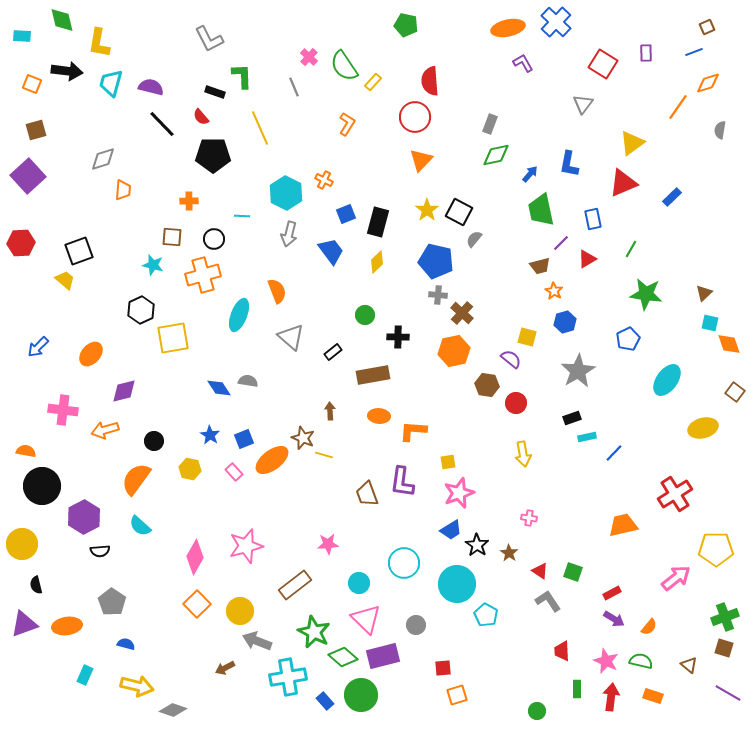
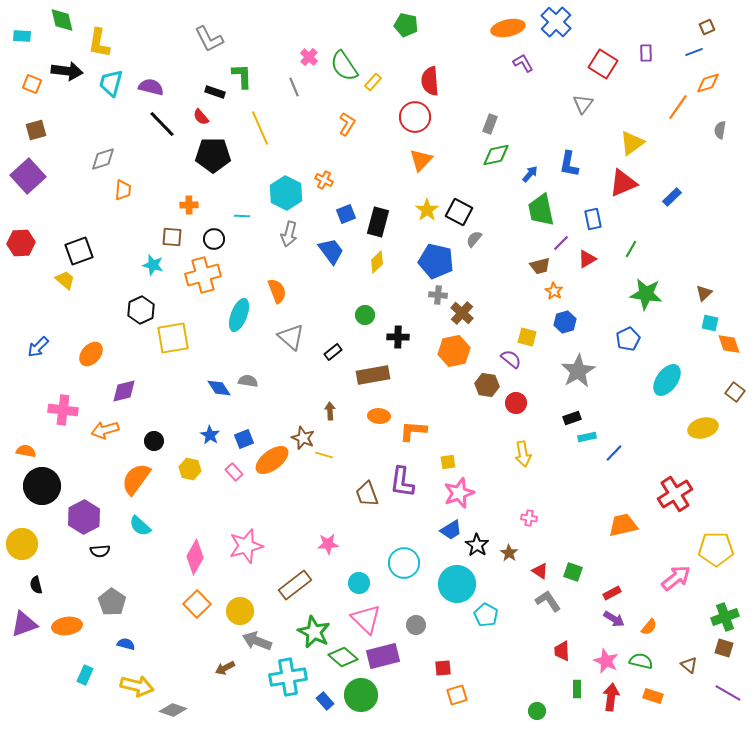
orange cross at (189, 201): moved 4 px down
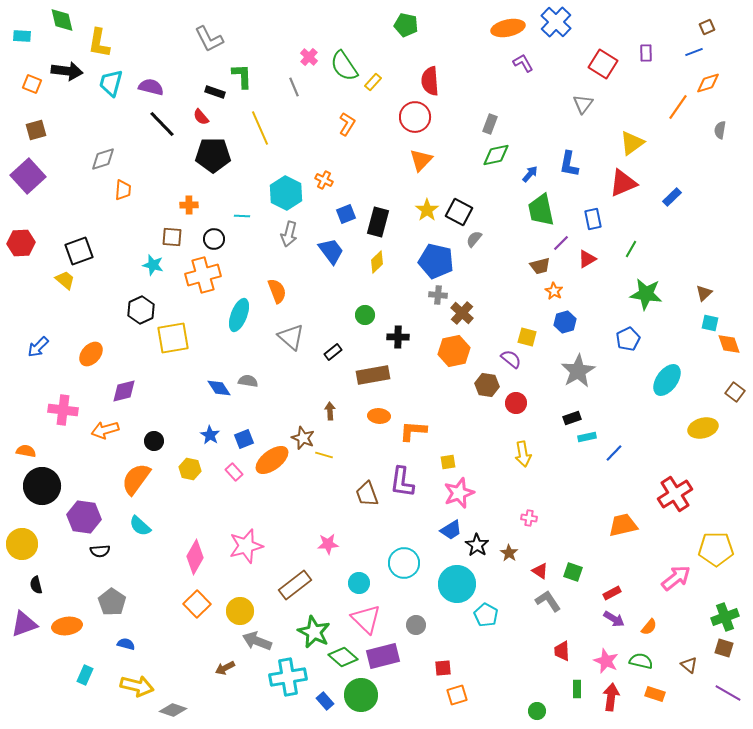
purple hexagon at (84, 517): rotated 24 degrees counterclockwise
orange rectangle at (653, 696): moved 2 px right, 2 px up
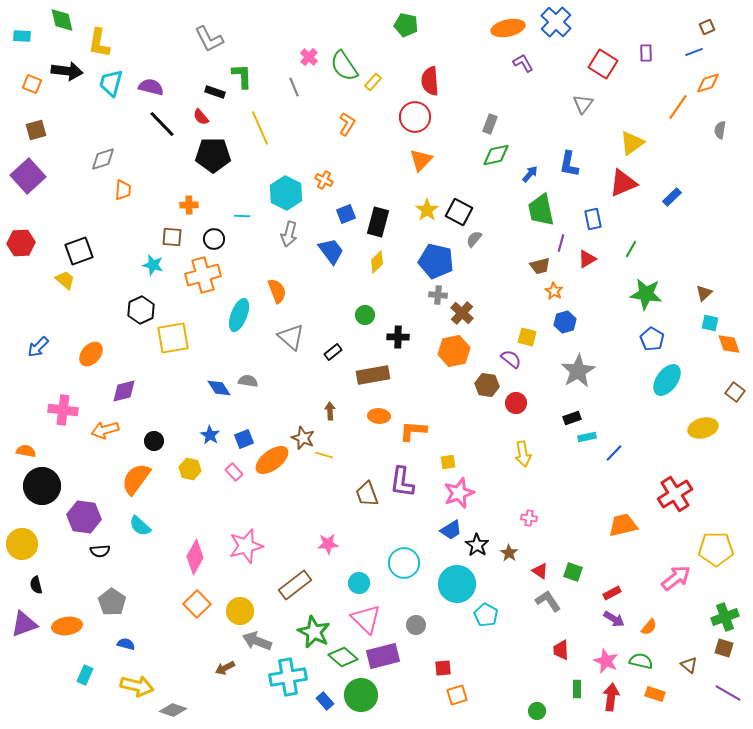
purple line at (561, 243): rotated 30 degrees counterclockwise
blue pentagon at (628, 339): moved 24 px right; rotated 15 degrees counterclockwise
red trapezoid at (562, 651): moved 1 px left, 1 px up
